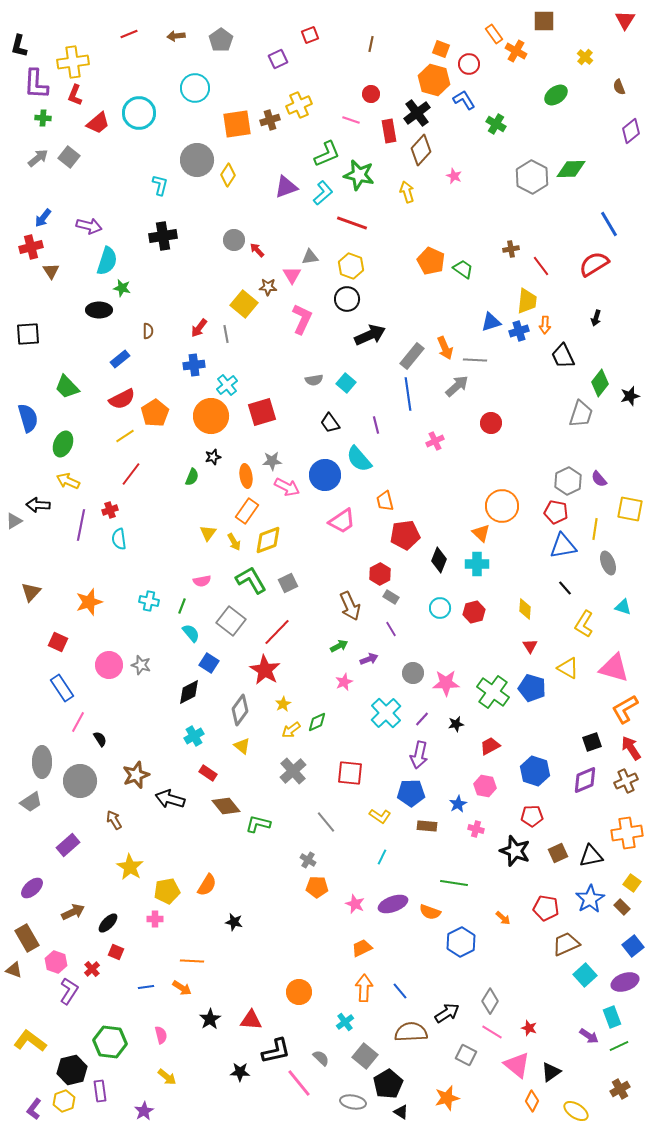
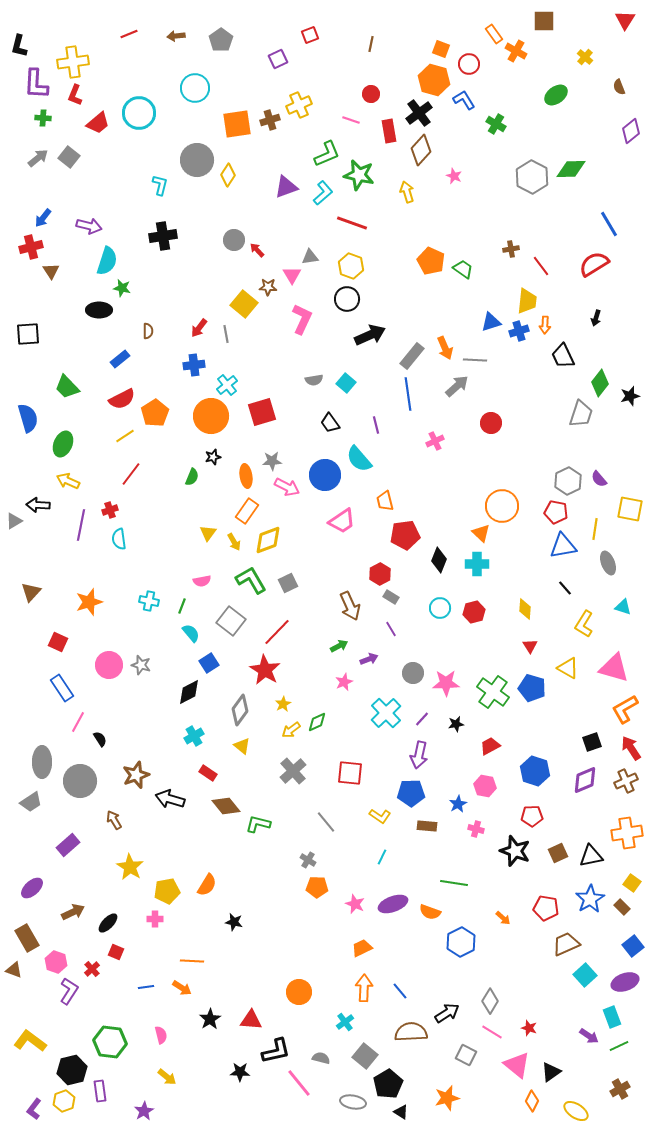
black cross at (417, 113): moved 2 px right
blue square at (209, 663): rotated 24 degrees clockwise
gray semicircle at (321, 1058): rotated 30 degrees counterclockwise
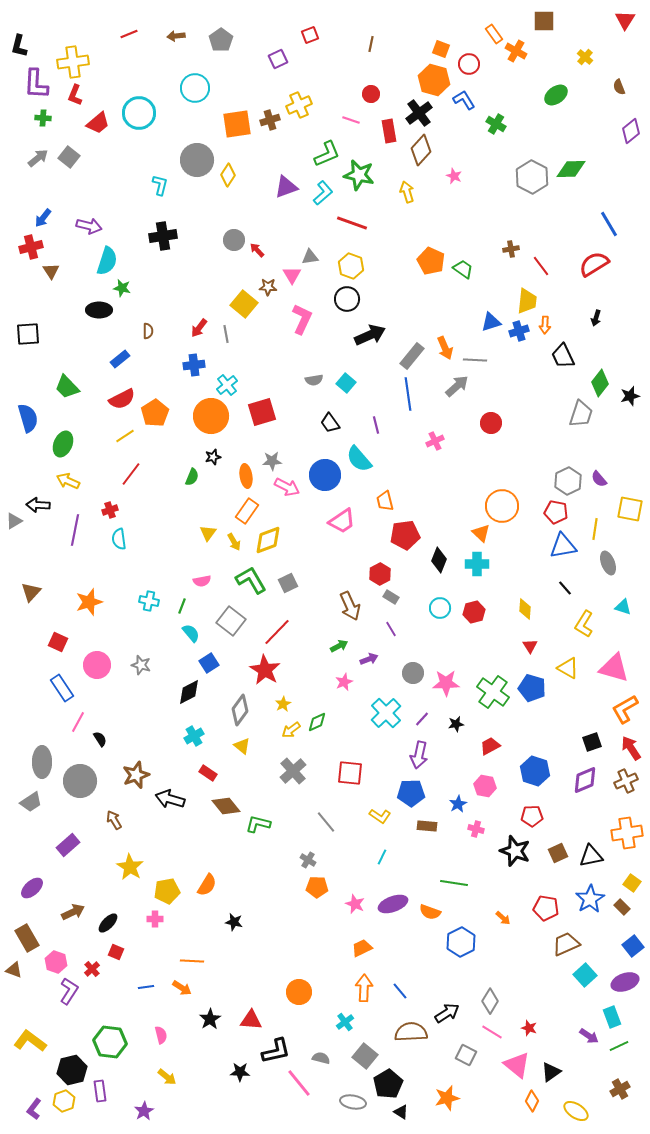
purple line at (81, 525): moved 6 px left, 5 px down
pink circle at (109, 665): moved 12 px left
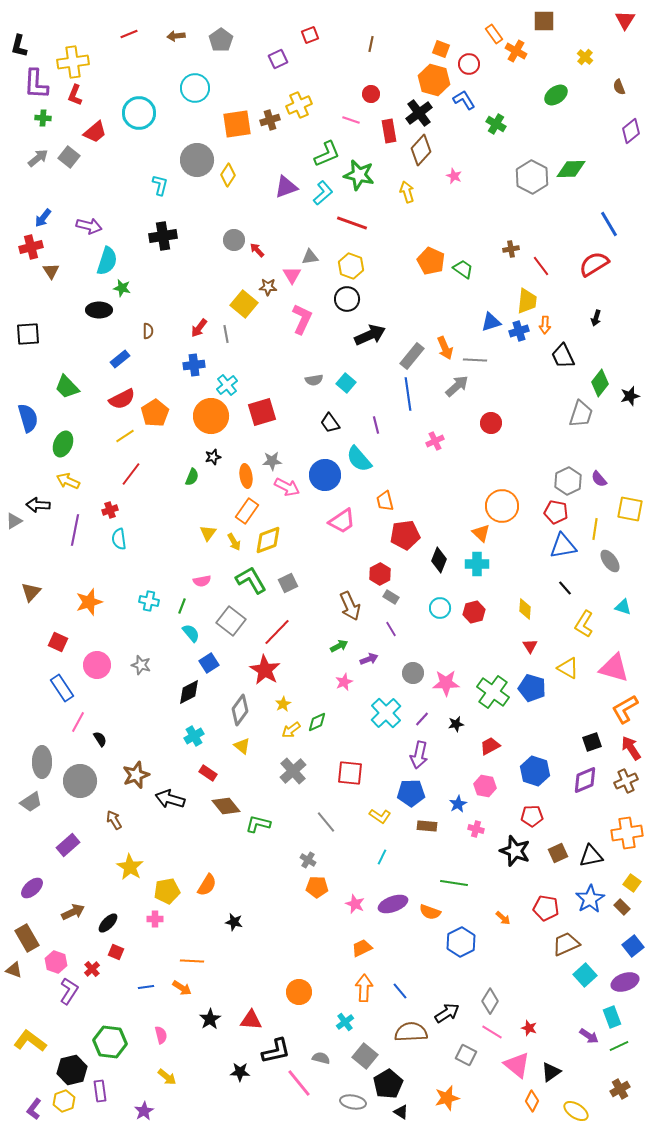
red trapezoid at (98, 123): moved 3 px left, 9 px down
gray ellipse at (608, 563): moved 2 px right, 2 px up; rotated 15 degrees counterclockwise
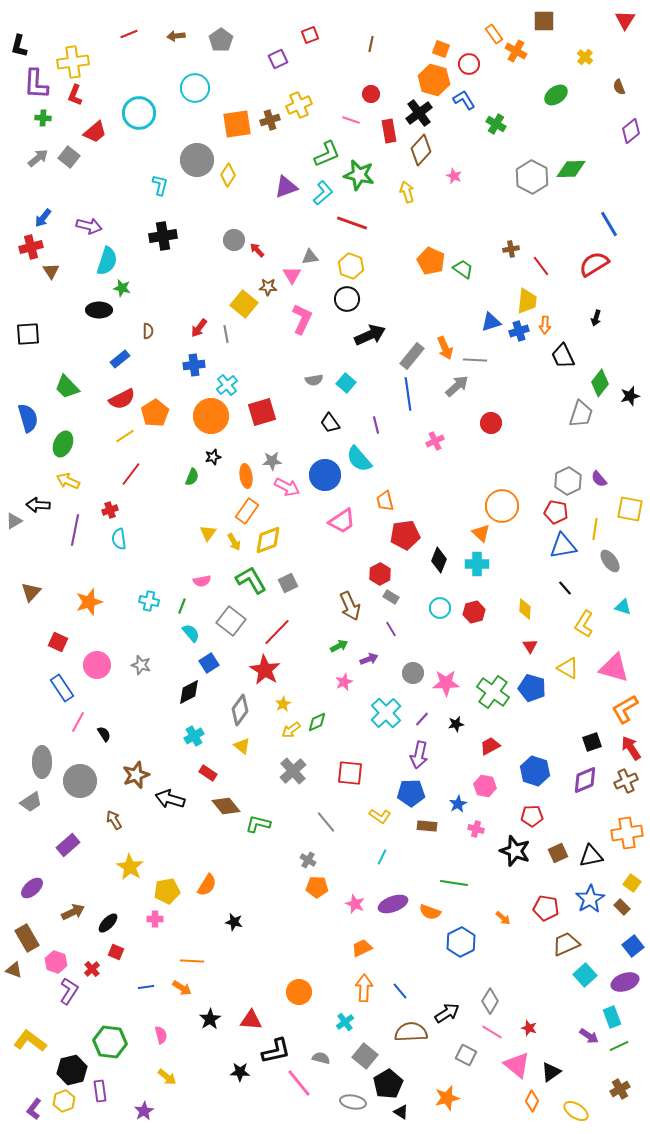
black semicircle at (100, 739): moved 4 px right, 5 px up
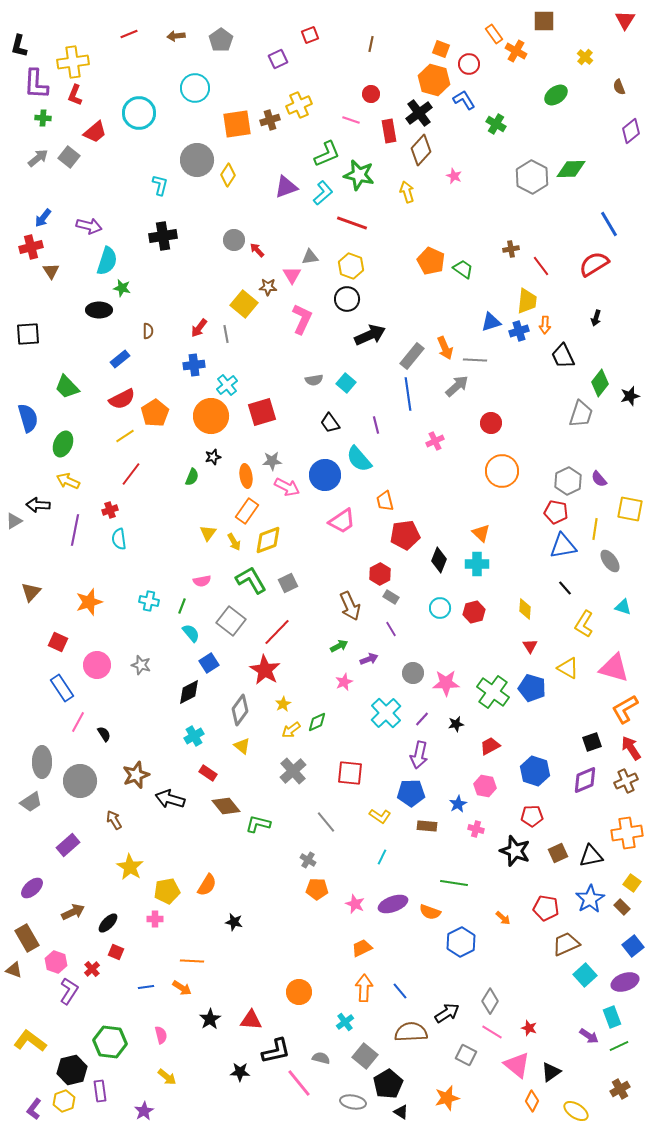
orange circle at (502, 506): moved 35 px up
orange pentagon at (317, 887): moved 2 px down
